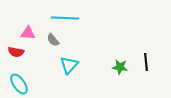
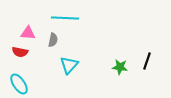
gray semicircle: rotated 128 degrees counterclockwise
red semicircle: moved 4 px right
black line: moved 1 px right, 1 px up; rotated 24 degrees clockwise
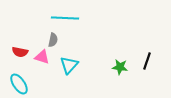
pink triangle: moved 14 px right, 24 px down; rotated 14 degrees clockwise
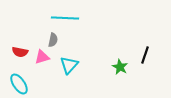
pink triangle: rotated 35 degrees counterclockwise
black line: moved 2 px left, 6 px up
green star: rotated 21 degrees clockwise
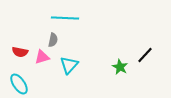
black line: rotated 24 degrees clockwise
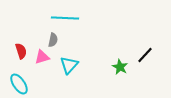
red semicircle: moved 1 px right, 1 px up; rotated 119 degrees counterclockwise
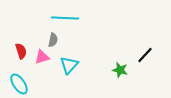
green star: moved 3 px down; rotated 14 degrees counterclockwise
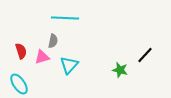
gray semicircle: moved 1 px down
